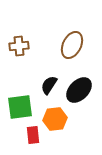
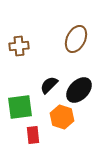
brown ellipse: moved 4 px right, 6 px up
black semicircle: rotated 12 degrees clockwise
orange hexagon: moved 7 px right, 2 px up; rotated 25 degrees clockwise
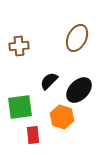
brown ellipse: moved 1 px right, 1 px up
black semicircle: moved 4 px up
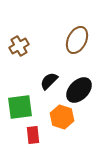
brown ellipse: moved 2 px down
brown cross: rotated 24 degrees counterclockwise
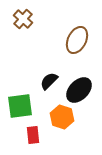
brown cross: moved 4 px right, 27 px up; rotated 18 degrees counterclockwise
green square: moved 1 px up
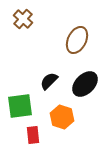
black ellipse: moved 6 px right, 6 px up
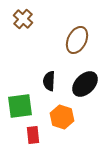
black semicircle: rotated 42 degrees counterclockwise
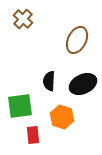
black ellipse: moved 2 px left; rotated 20 degrees clockwise
